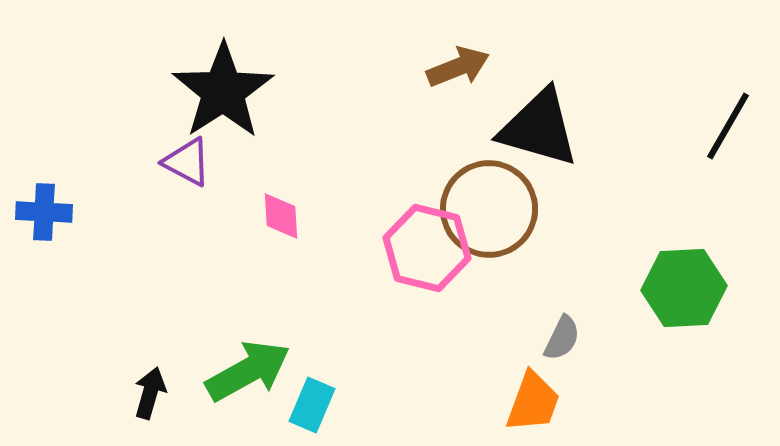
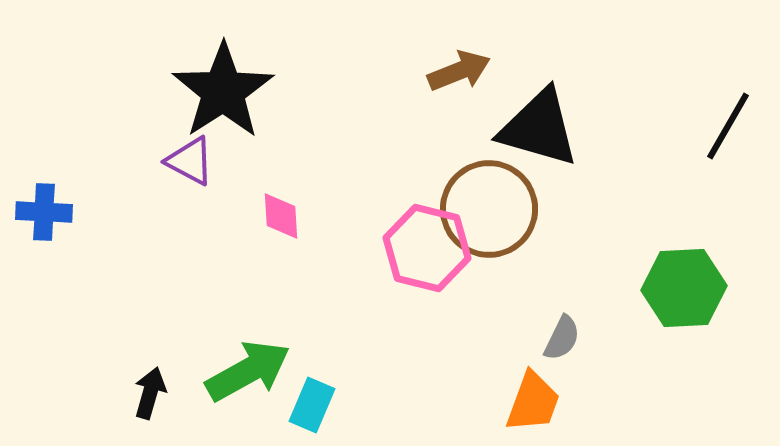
brown arrow: moved 1 px right, 4 px down
purple triangle: moved 3 px right, 1 px up
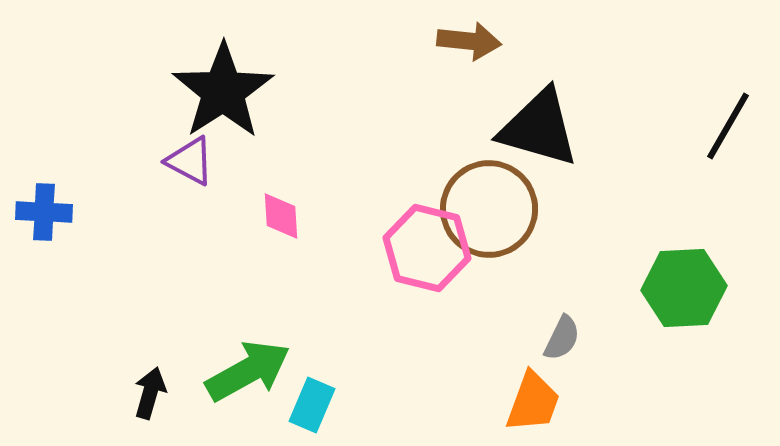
brown arrow: moved 10 px right, 30 px up; rotated 28 degrees clockwise
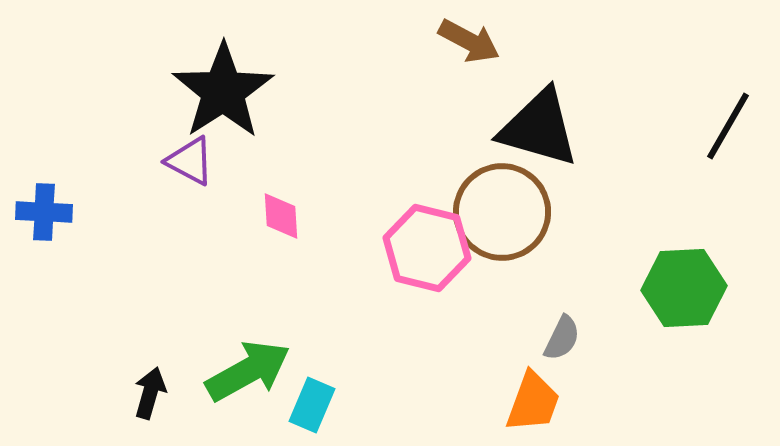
brown arrow: rotated 22 degrees clockwise
brown circle: moved 13 px right, 3 px down
